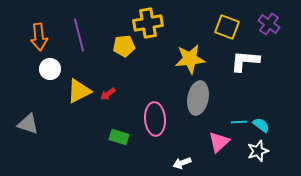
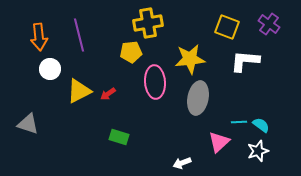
yellow pentagon: moved 7 px right, 6 px down
pink ellipse: moved 37 px up
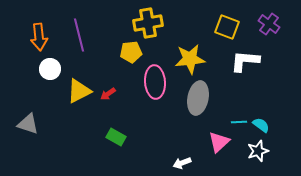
green rectangle: moved 3 px left; rotated 12 degrees clockwise
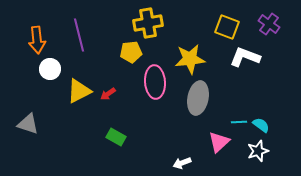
orange arrow: moved 2 px left, 3 px down
white L-shape: moved 4 px up; rotated 16 degrees clockwise
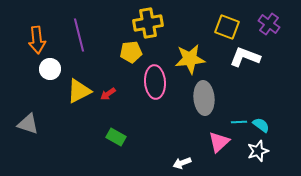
gray ellipse: moved 6 px right; rotated 16 degrees counterclockwise
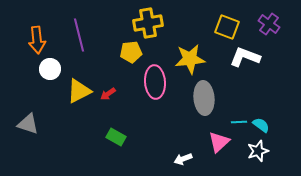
white arrow: moved 1 px right, 4 px up
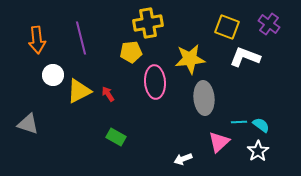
purple line: moved 2 px right, 3 px down
white circle: moved 3 px right, 6 px down
red arrow: rotated 91 degrees clockwise
white star: rotated 15 degrees counterclockwise
